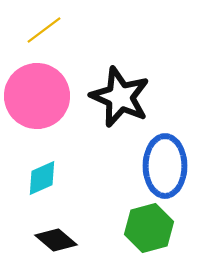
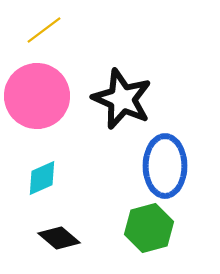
black star: moved 2 px right, 2 px down
black diamond: moved 3 px right, 2 px up
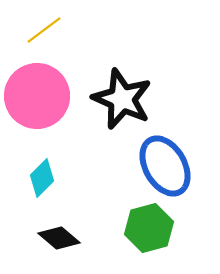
blue ellipse: rotated 30 degrees counterclockwise
cyan diamond: rotated 21 degrees counterclockwise
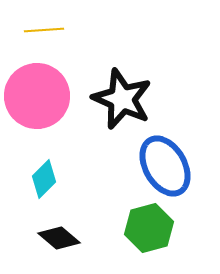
yellow line: rotated 33 degrees clockwise
cyan diamond: moved 2 px right, 1 px down
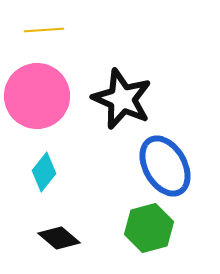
cyan diamond: moved 7 px up; rotated 6 degrees counterclockwise
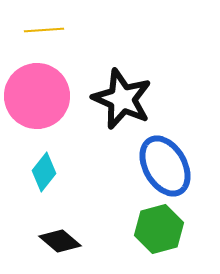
green hexagon: moved 10 px right, 1 px down
black diamond: moved 1 px right, 3 px down
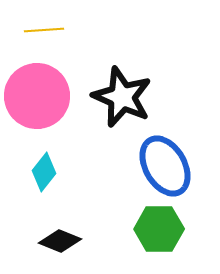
black star: moved 2 px up
green hexagon: rotated 15 degrees clockwise
black diamond: rotated 18 degrees counterclockwise
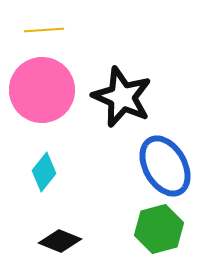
pink circle: moved 5 px right, 6 px up
green hexagon: rotated 15 degrees counterclockwise
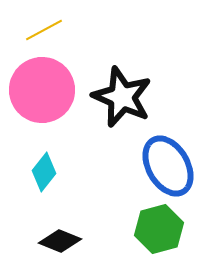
yellow line: rotated 24 degrees counterclockwise
blue ellipse: moved 3 px right
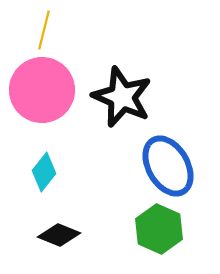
yellow line: rotated 48 degrees counterclockwise
green hexagon: rotated 21 degrees counterclockwise
black diamond: moved 1 px left, 6 px up
